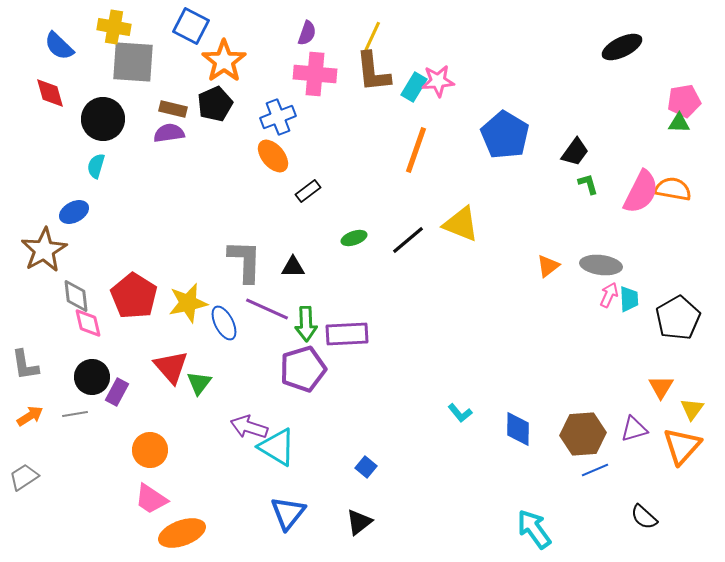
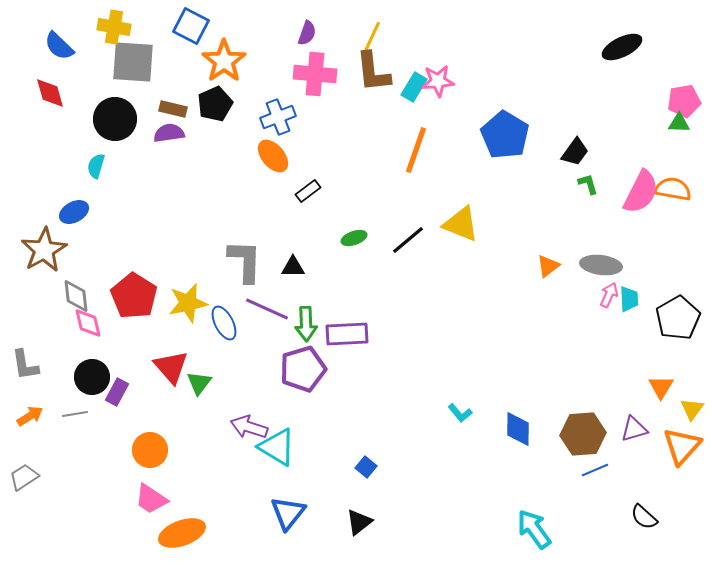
black circle at (103, 119): moved 12 px right
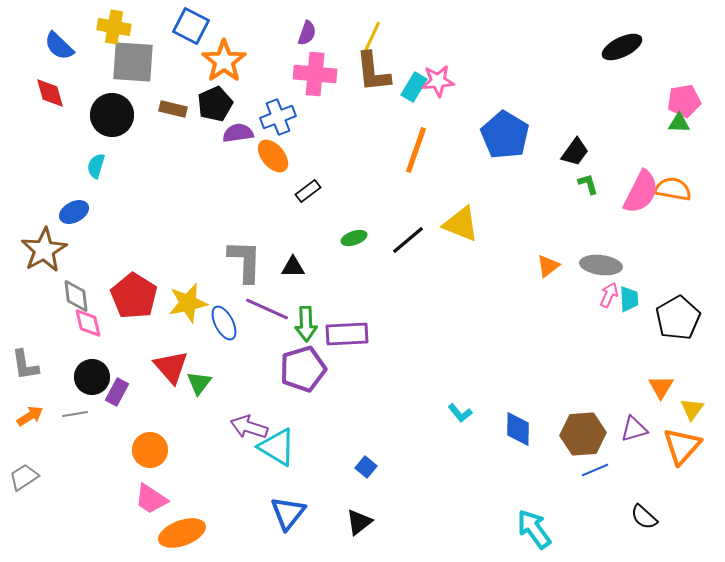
black circle at (115, 119): moved 3 px left, 4 px up
purple semicircle at (169, 133): moved 69 px right
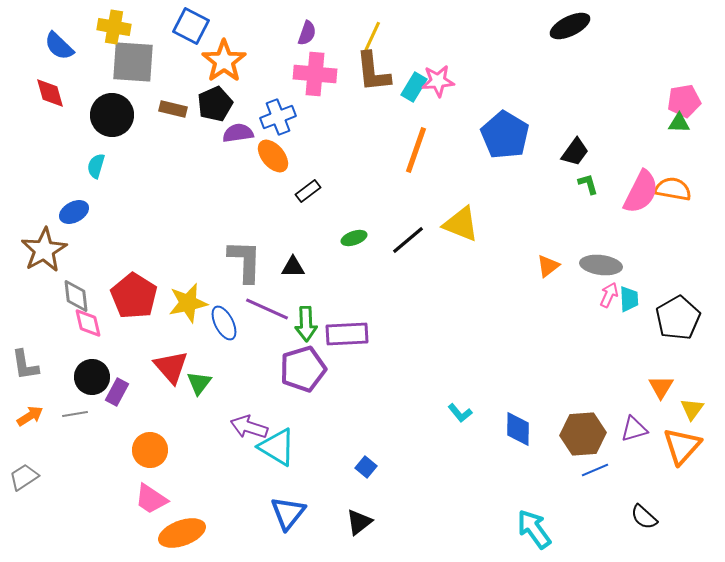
black ellipse at (622, 47): moved 52 px left, 21 px up
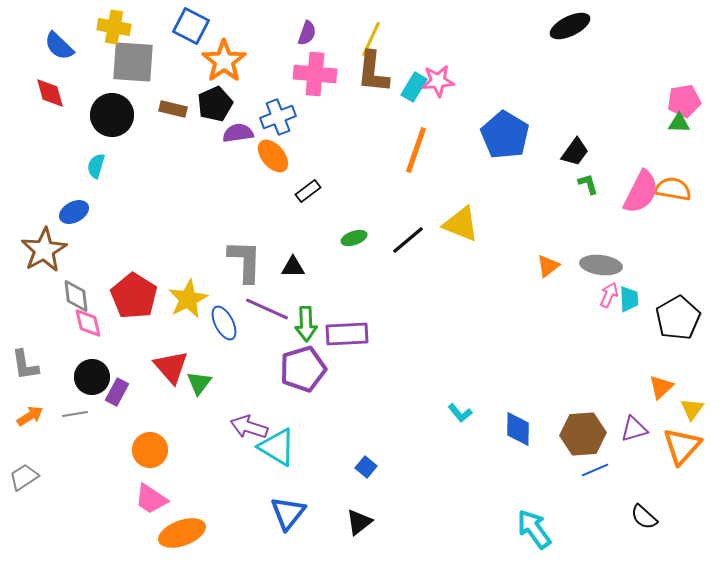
brown L-shape at (373, 72): rotated 12 degrees clockwise
yellow star at (188, 303): moved 4 px up; rotated 15 degrees counterclockwise
orange triangle at (661, 387): rotated 16 degrees clockwise
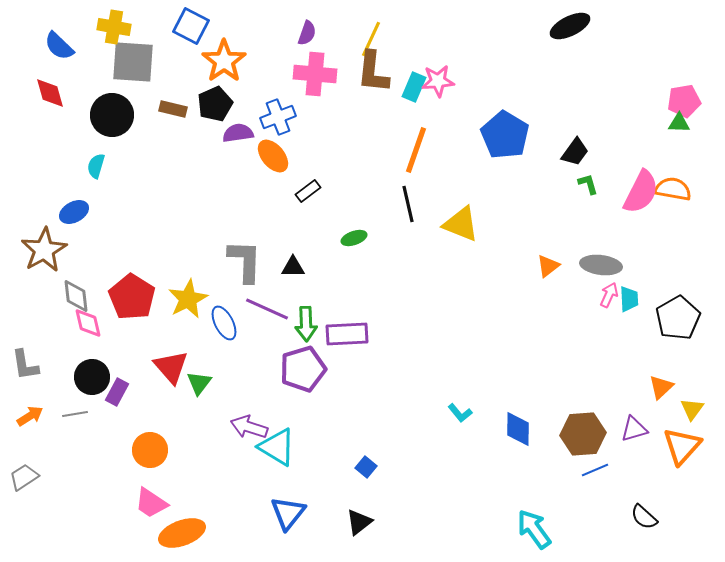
cyan rectangle at (414, 87): rotated 8 degrees counterclockwise
black line at (408, 240): moved 36 px up; rotated 63 degrees counterclockwise
red pentagon at (134, 296): moved 2 px left, 1 px down
pink trapezoid at (151, 499): moved 4 px down
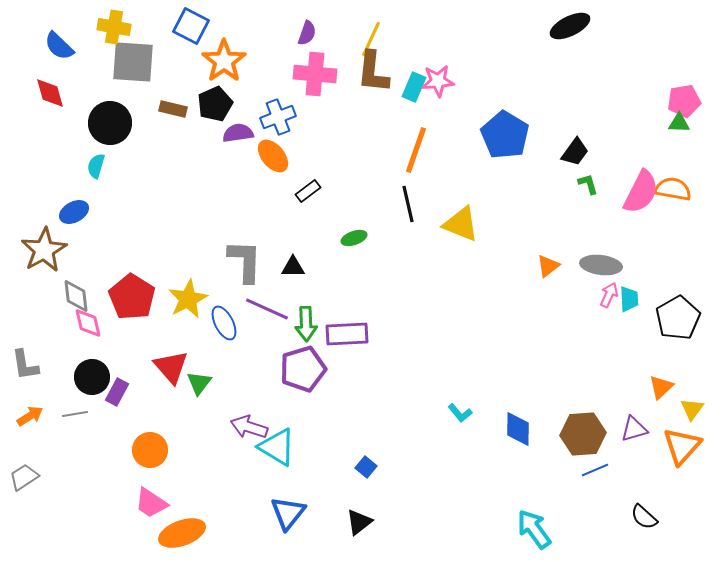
black circle at (112, 115): moved 2 px left, 8 px down
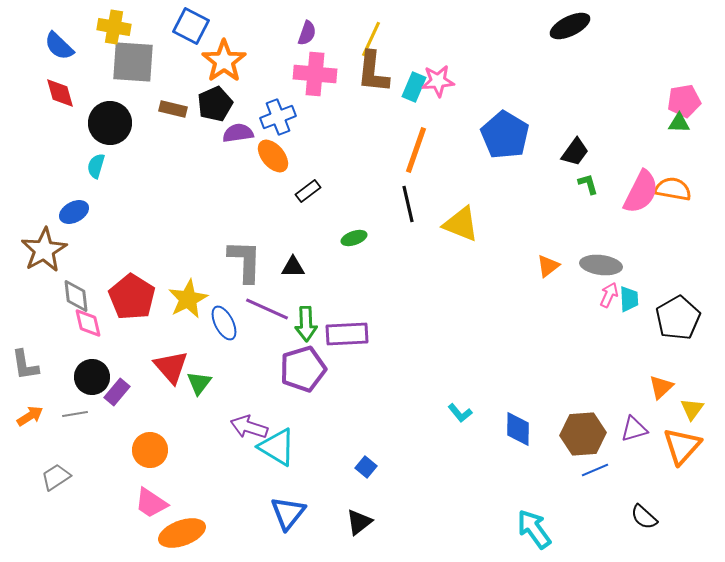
red diamond at (50, 93): moved 10 px right
purple rectangle at (117, 392): rotated 12 degrees clockwise
gray trapezoid at (24, 477): moved 32 px right
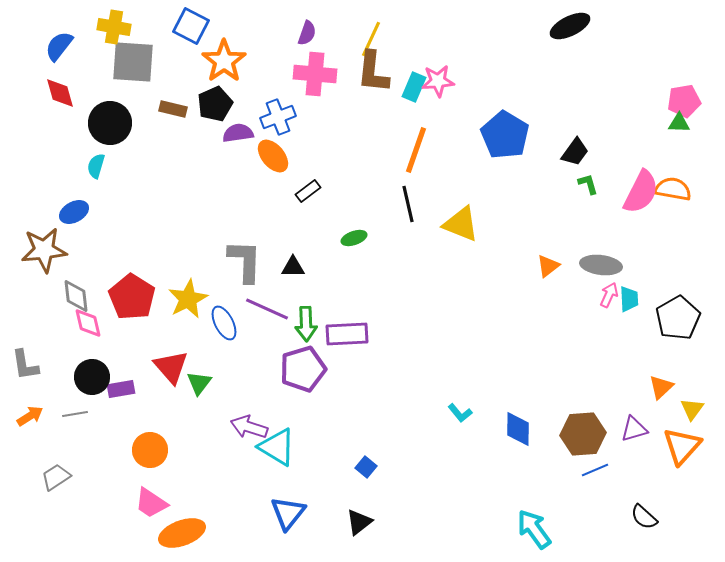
blue semicircle at (59, 46): rotated 84 degrees clockwise
brown star at (44, 250): rotated 24 degrees clockwise
purple rectangle at (117, 392): moved 4 px right, 3 px up; rotated 40 degrees clockwise
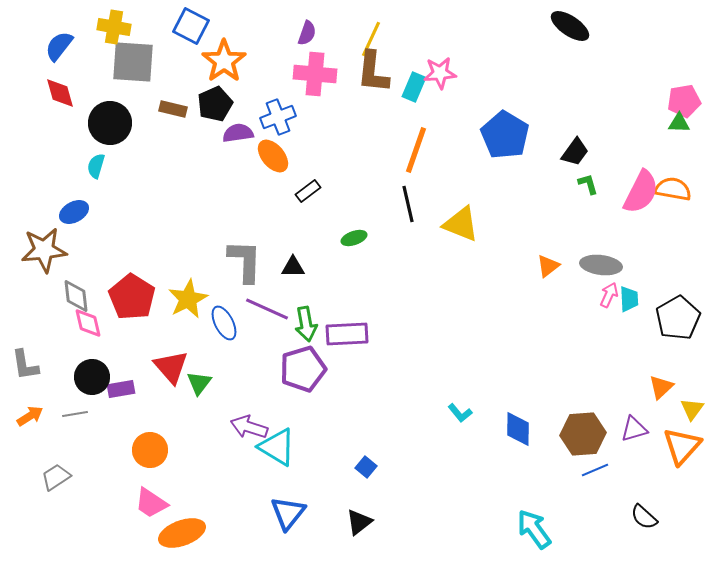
black ellipse at (570, 26): rotated 60 degrees clockwise
pink star at (438, 81): moved 2 px right, 8 px up
green arrow at (306, 324): rotated 8 degrees counterclockwise
